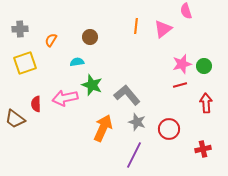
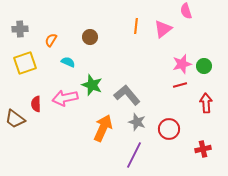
cyan semicircle: moved 9 px left; rotated 32 degrees clockwise
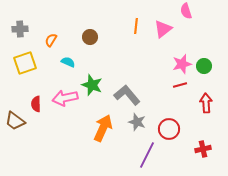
brown trapezoid: moved 2 px down
purple line: moved 13 px right
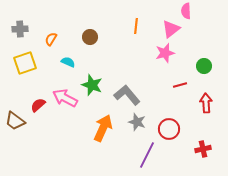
pink semicircle: rotated 14 degrees clockwise
pink triangle: moved 8 px right
orange semicircle: moved 1 px up
pink star: moved 17 px left, 11 px up
pink arrow: rotated 40 degrees clockwise
red semicircle: moved 2 px right, 1 px down; rotated 49 degrees clockwise
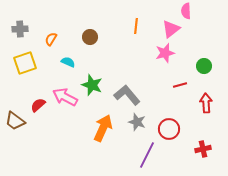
pink arrow: moved 1 px up
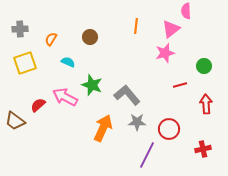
red arrow: moved 1 px down
gray star: rotated 18 degrees counterclockwise
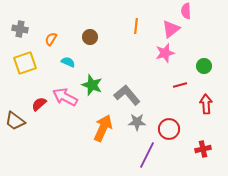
gray cross: rotated 14 degrees clockwise
red semicircle: moved 1 px right, 1 px up
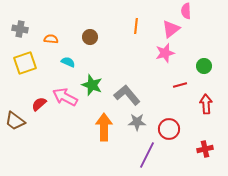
orange semicircle: rotated 64 degrees clockwise
orange arrow: moved 1 px right, 1 px up; rotated 24 degrees counterclockwise
red cross: moved 2 px right
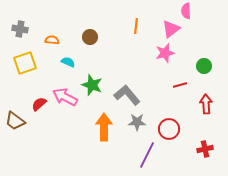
orange semicircle: moved 1 px right, 1 px down
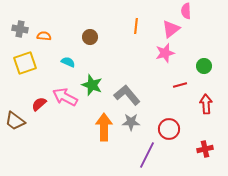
orange semicircle: moved 8 px left, 4 px up
gray star: moved 6 px left
